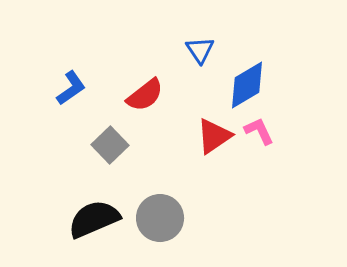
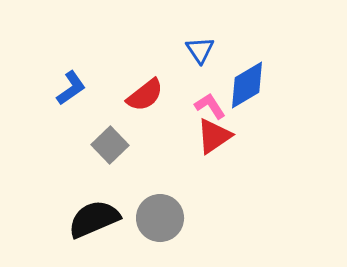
pink L-shape: moved 49 px left, 25 px up; rotated 8 degrees counterclockwise
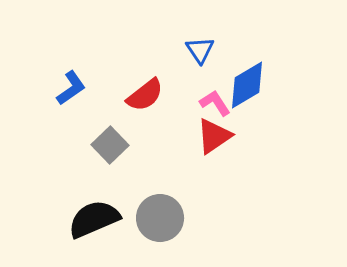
pink L-shape: moved 5 px right, 3 px up
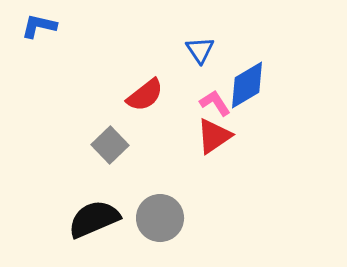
blue L-shape: moved 32 px left, 62 px up; rotated 132 degrees counterclockwise
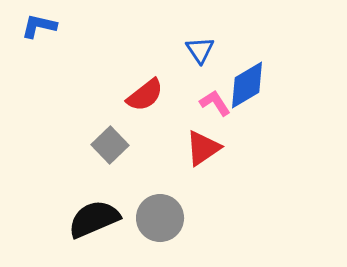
red triangle: moved 11 px left, 12 px down
